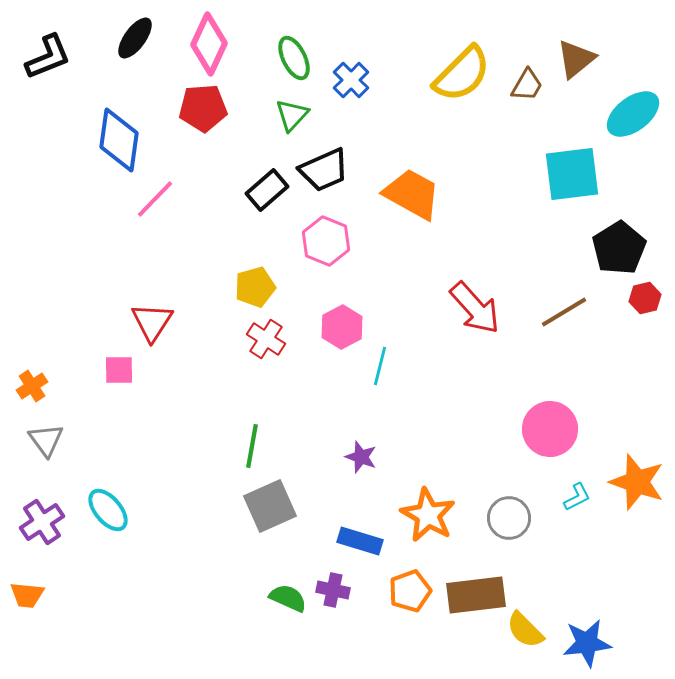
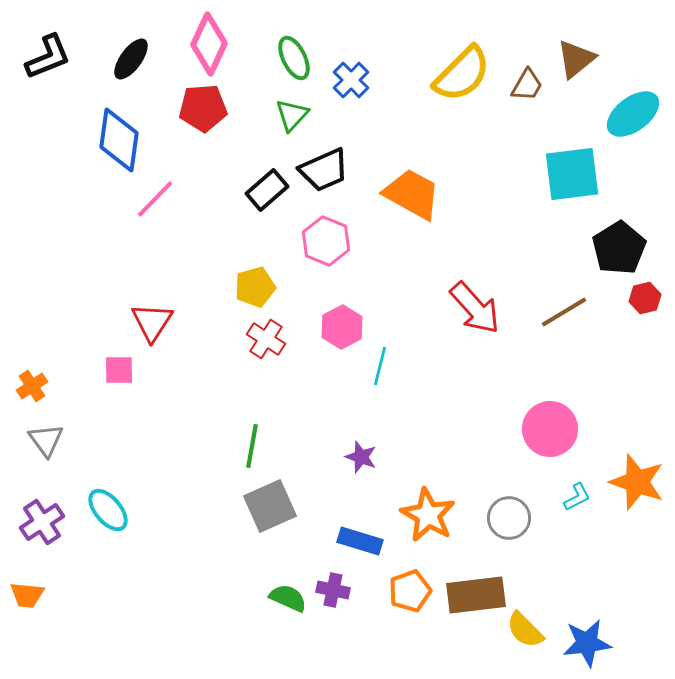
black ellipse at (135, 38): moved 4 px left, 21 px down
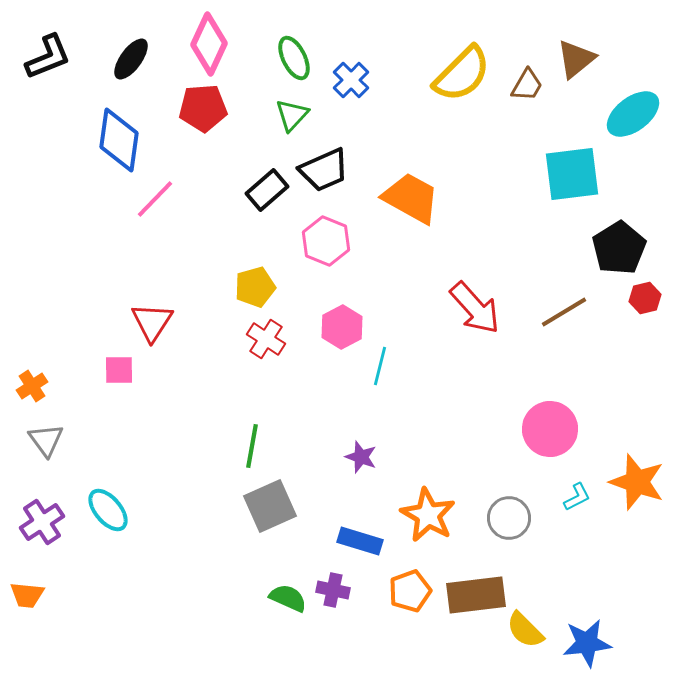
orange trapezoid at (412, 194): moved 1 px left, 4 px down
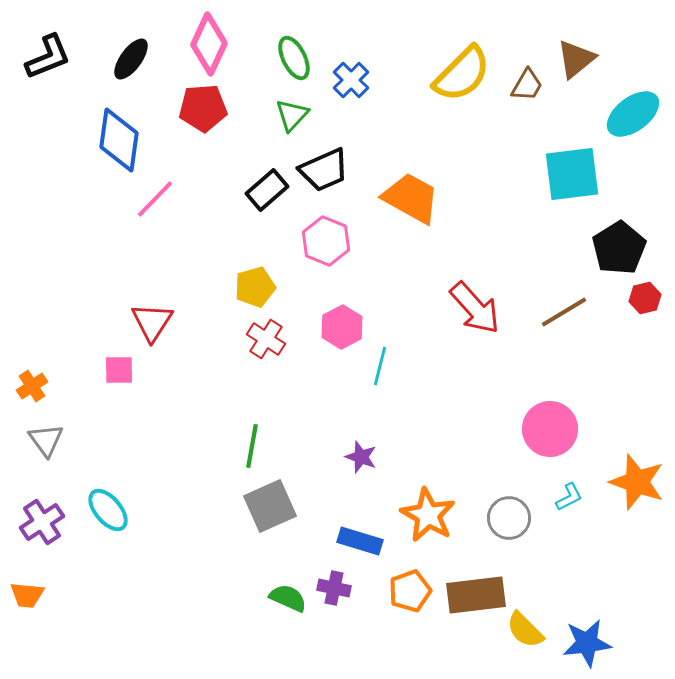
cyan L-shape at (577, 497): moved 8 px left
purple cross at (333, 590): moved 1 px right, 2 px up
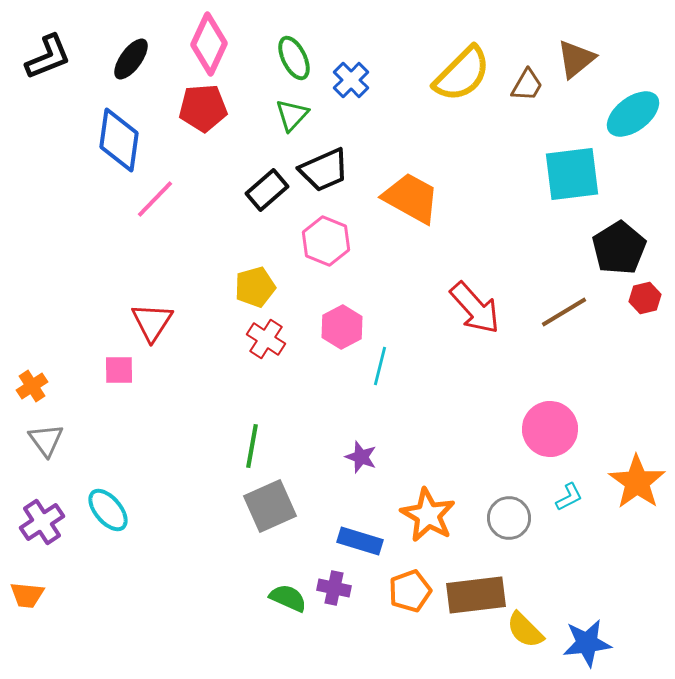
orange star at (637, 482): rotated 16 degrees clockwise
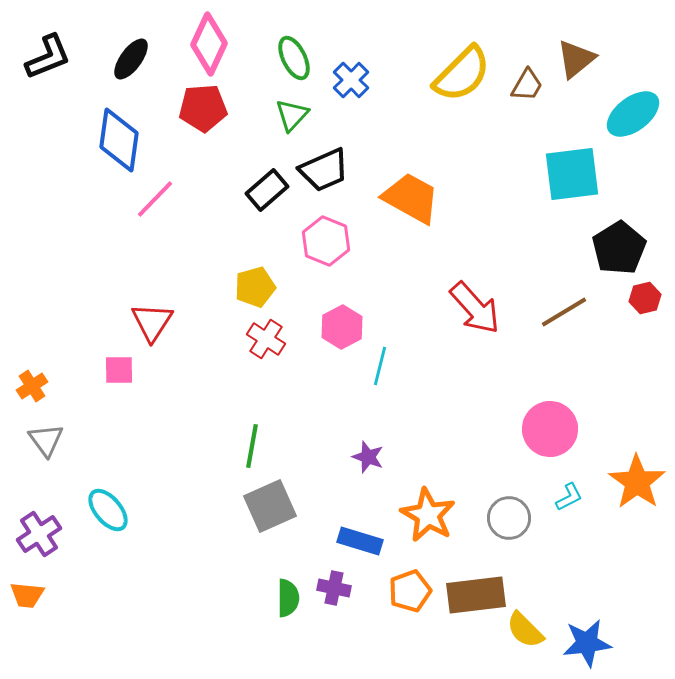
purple star at (361, 457): moved 7 px right
purple cross at (42, 522): moved 3 px left, 12 px down
green semicircle at (288, 598): rotated 66 degrees clockwise
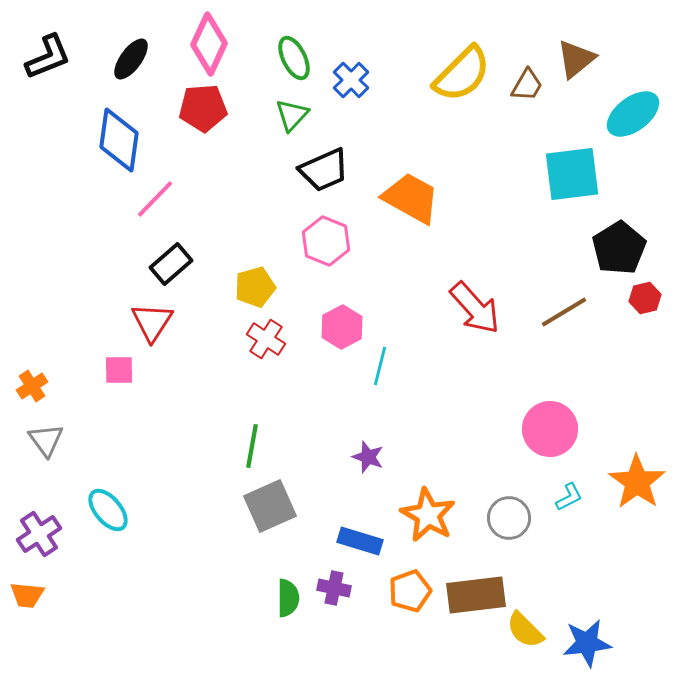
black rectangle at (267, 190): moved 96 px left, 74 px down
